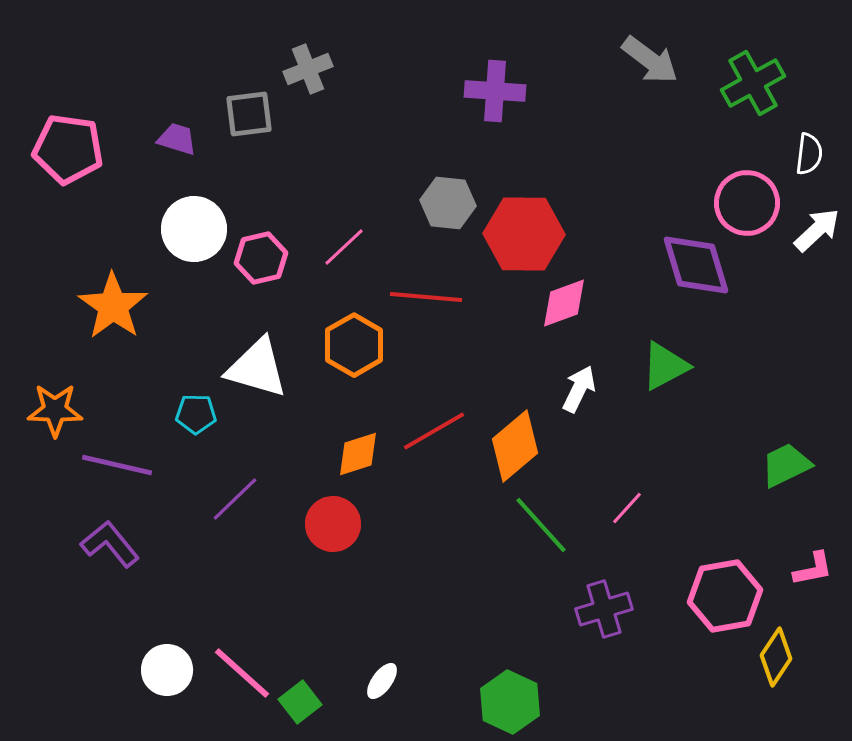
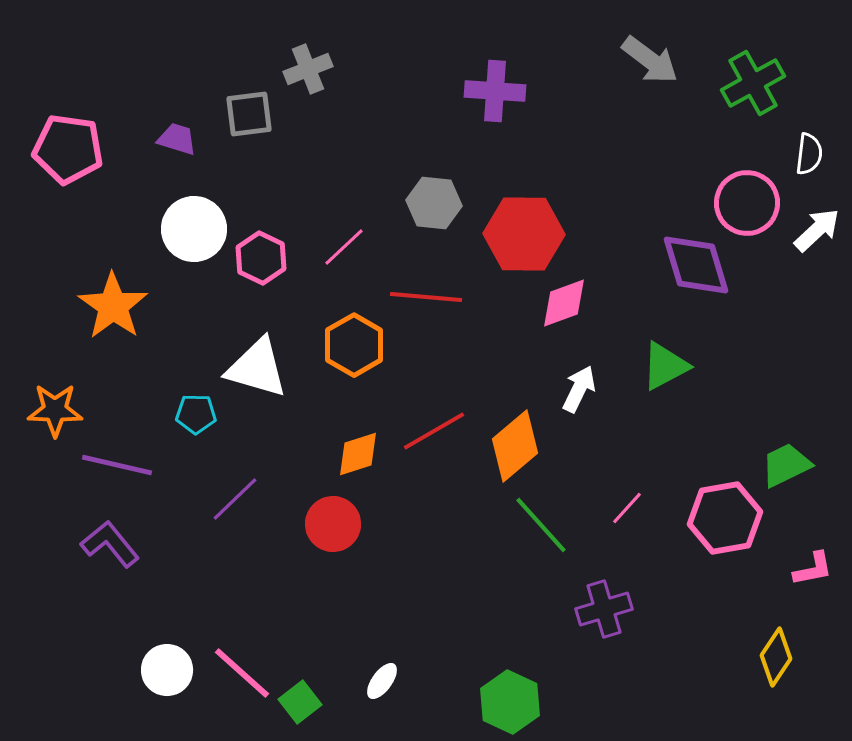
gray hexagon at (448, 203): moved 14 px left
pink hexagon at (261, 258): rotated 21 degrees counterclockwise
pink hexagon at (725, 596): moved 78 px up
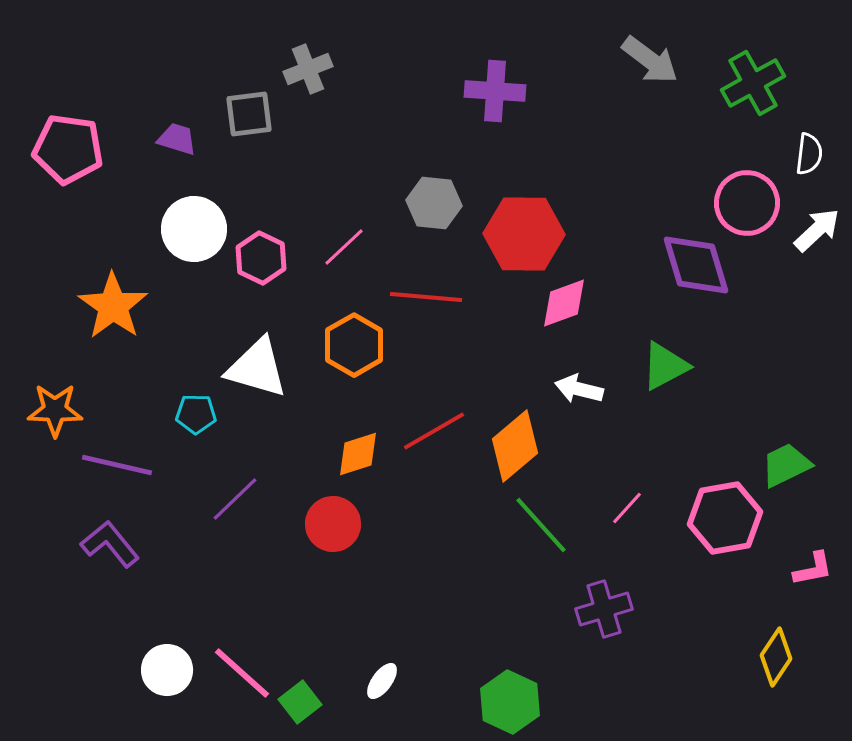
white arrow at (579, 389): rotated 102 degrees counterclockwise
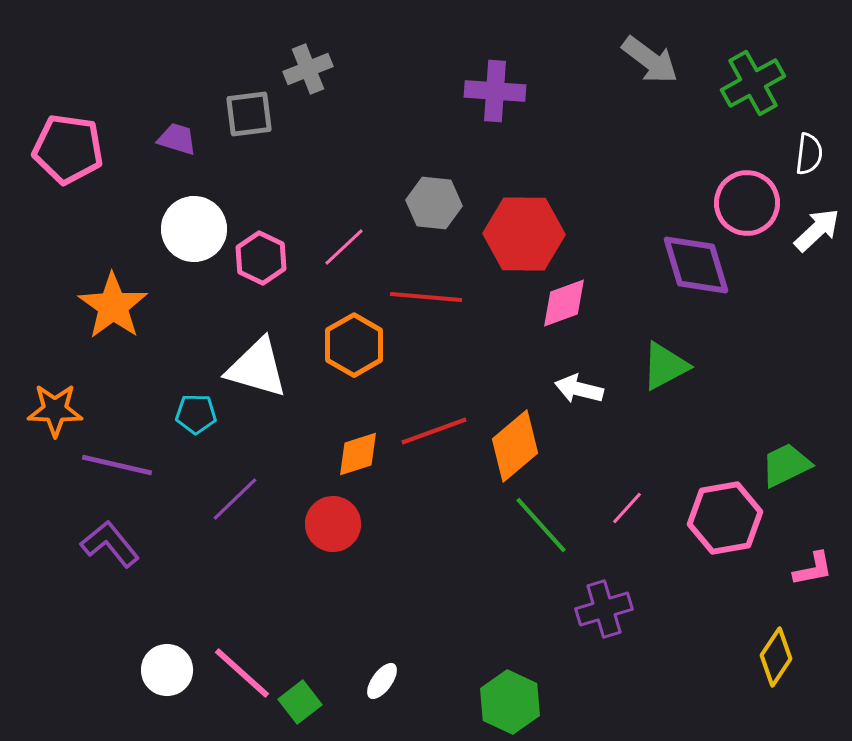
red line at (434, 431): rotated 10 degrees clockwise
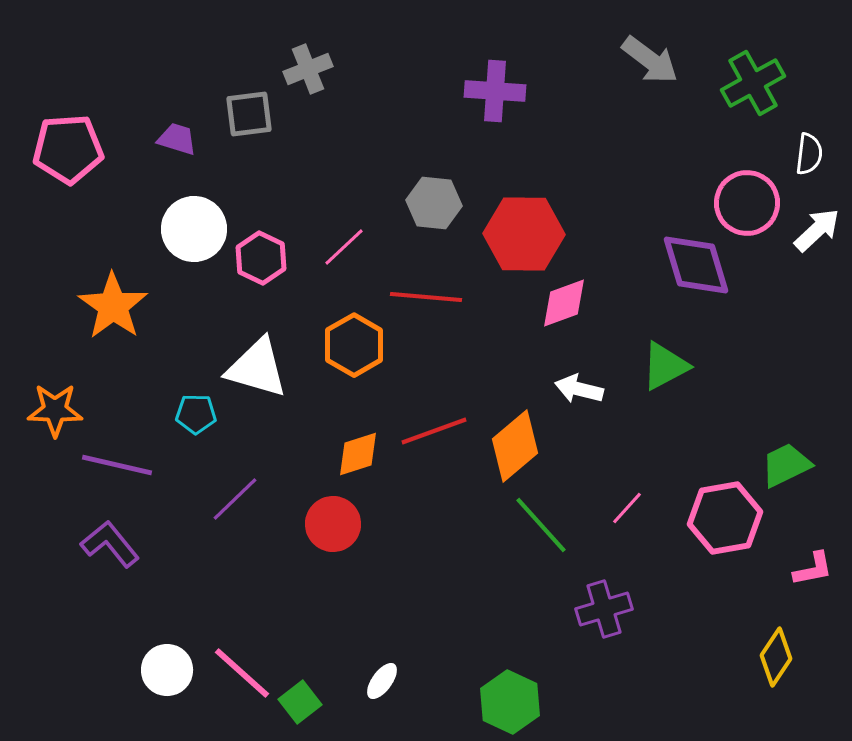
pink pentagon at (68, 149): rotated 12 degrees counterclockwise
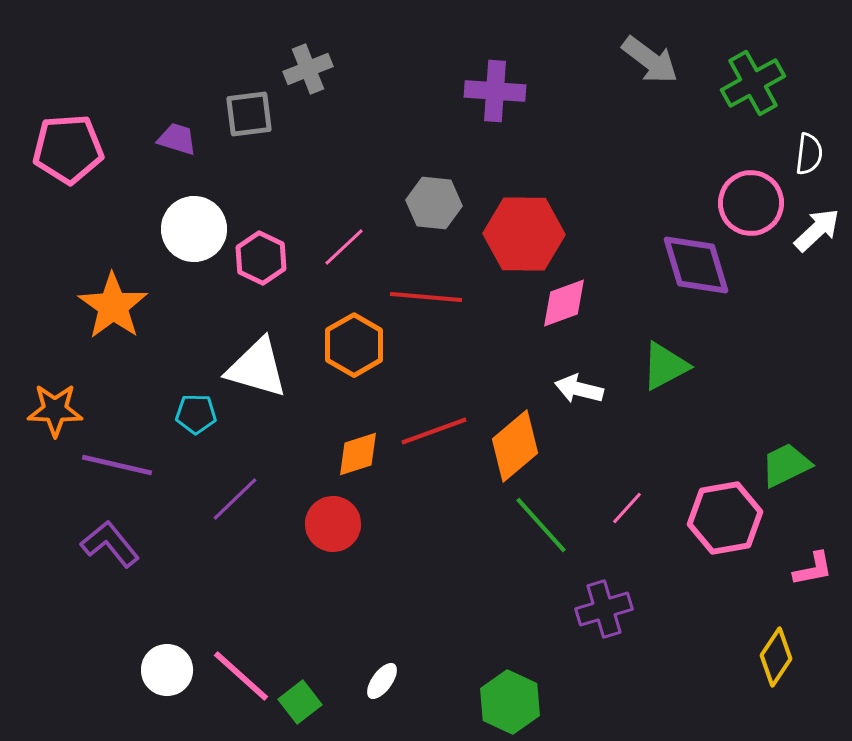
pink circle at (747, 203): moved 4 px right
pink line at (242, 673): moved 1 px left, 3 px down
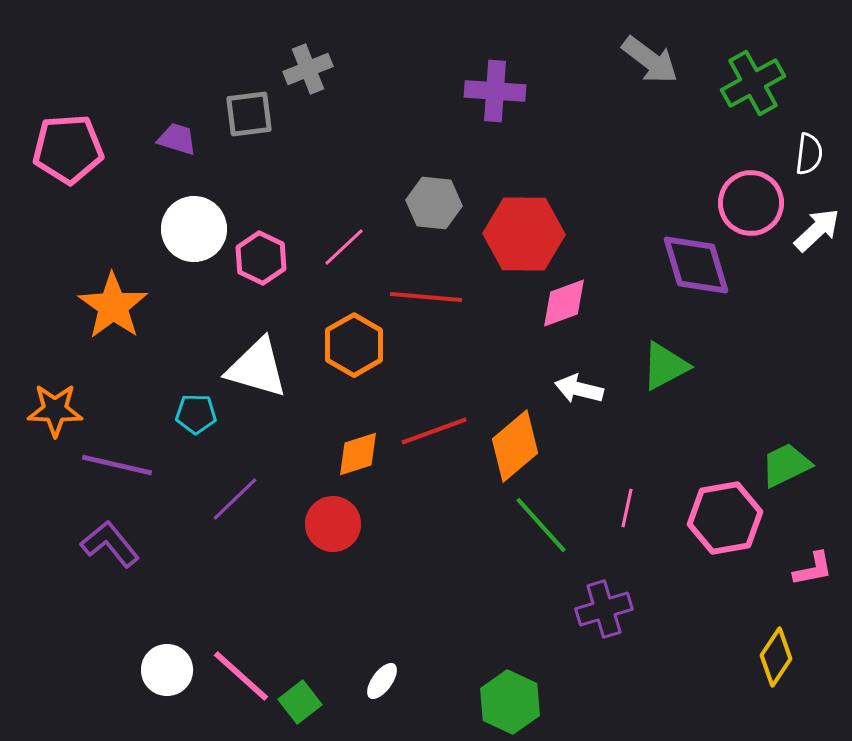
pink line at (627, 508): rotated 30 degrees counterclockwise
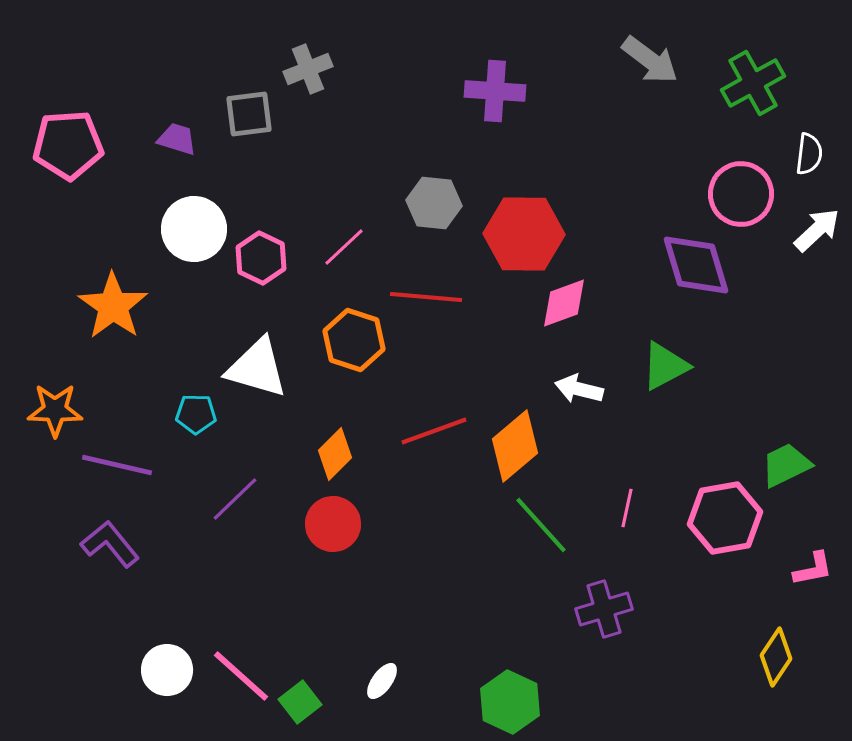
pink pentagon at (68, 149): moved 4 px up
pink circle at (751, 203): moved 10 px left, 9 px up
orange hexagon at (354, 345): moved 5 px up; rotated 12 degrees counterclockwise
orange diamond at (358, 454): moved 23 px left; rotated 27 degrees counterclockwise
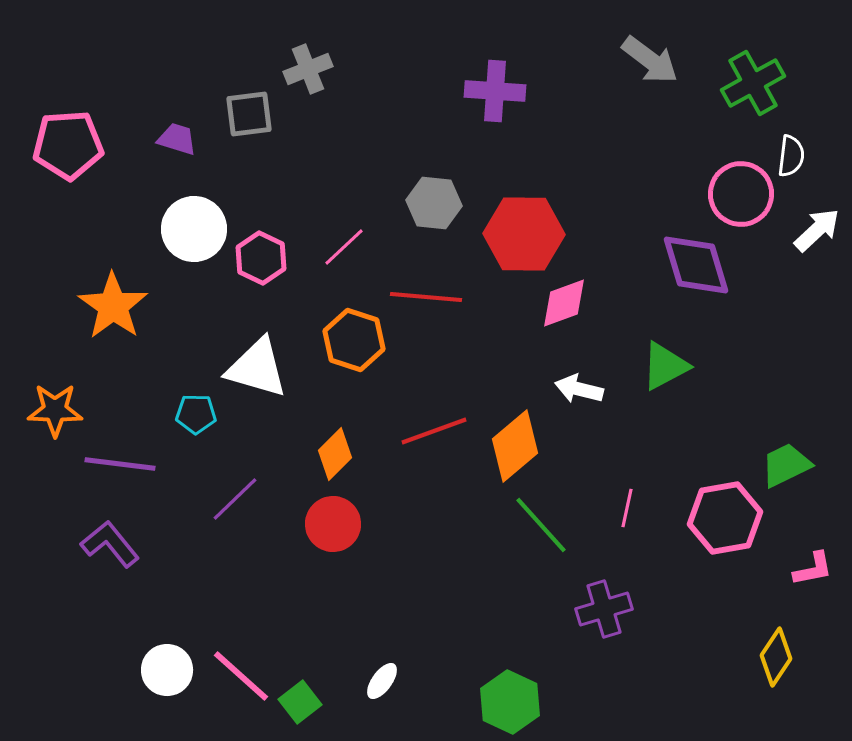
white semicircle at (809, 154): moved 18 px left, 2 px down
purple line at (117, 465): moved 3 px right, 1 px up; rotated 6 degrees counterclockwise
